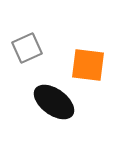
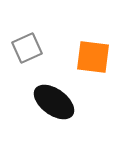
orange square: moved 5 px right, 8 px up
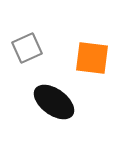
orange square: moved 1 px left, 1 px down
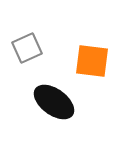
orange square: moved 3 px down
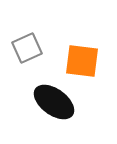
orange square: moved 10 px left
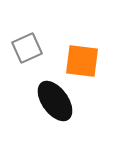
black ellipse: moved 1 px right, 1 px up; rotated 18 degrees clockwise
